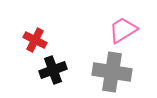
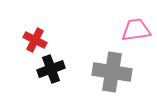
pink trapezoid: moved 13 px right; rotated 24 degrees clockwise
black cross: moved 2 px left, 1 px up
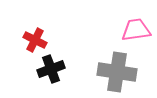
gray cross: moved 5 px right
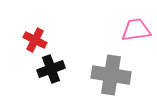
gray cross: moved 6 px left, 3 px down
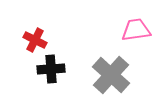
black cross: rotated 16 degrees clockwise
gray cross: rotated 33 degrees clockwise
